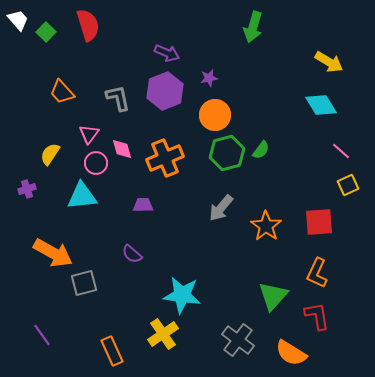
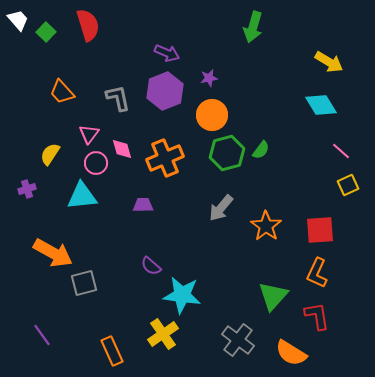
orange circle: moved 3 px left
red square: moved 1 px right, 8 px down
purple semicircle: moved 19 px right, 12 px down
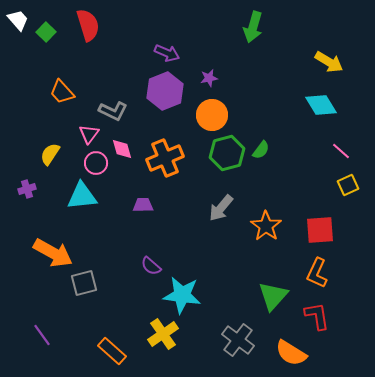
gray L-shape: moved 5 px left, 13 px down; rotated 128 degrees clockwise
orange rectangle: rotated 24 degrees counterclockwise
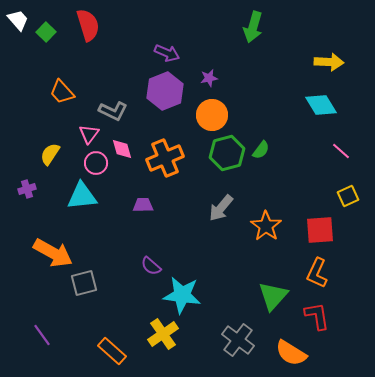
yellow arrow: rotated 28 degrees counterclockwise
yellow square: moved 11 px down
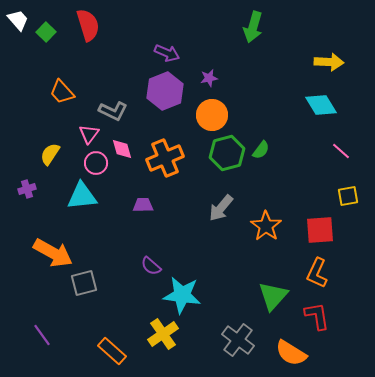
yellow square: rotated 15 degrees clockwise
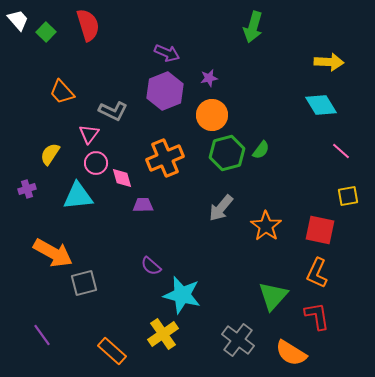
pink diamond: moved 29 px down
cyan triangle: moved 4 px left
red square: rotated 16 degrees clockwise
cyan star: rotated 6 degrees clockwise
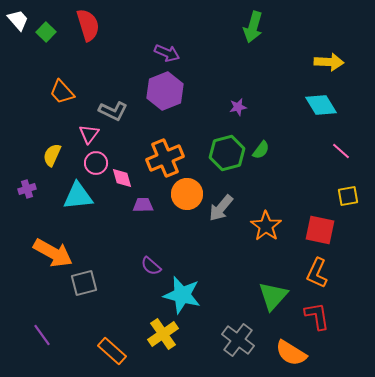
purple star: moved 29 px right, 29 px down
orange circle: moved 25 px left, 79 px down
yellow semicircle: moved 2 px right, 1 px down; rotated 10 degrees counterclockwise
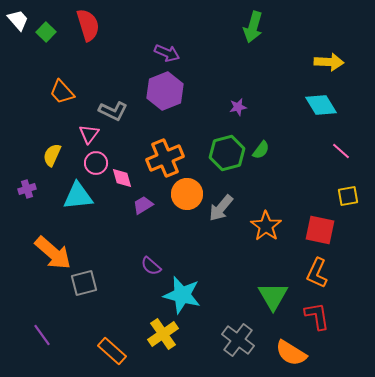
purple trapezoid: rotated 30 degrees counterclockwise
orange arrow: rotated 12 degrees clockwise
green triangle: rotated 12 degrees counterclockwise
